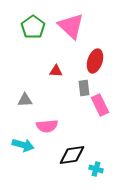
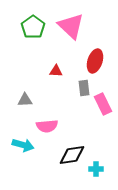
pink rectangle: moved 3 px right, 1 px up
cyan cross: rotated 16 degrees counterclockwise
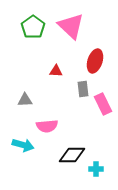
gray rectangle: moved 1 px left, 1 px down
black diamond: rotated 8 degrees clockwise
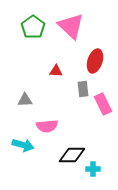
cyan cross: moved 3 px left
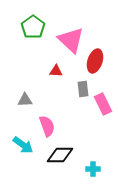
pink triangle: moved 14 px down
pink semicircle: rotated 105 degrees counterclockwise
cyan arrow: rotated 20 degrees clockwise
black diamond: moved 12 px left
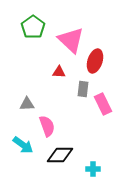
red triangle: moved 3 px right, 1 px down
gray rectangle: rotated 14 degrees clockwise
gray triangle: moved 2 px right, 4 px down
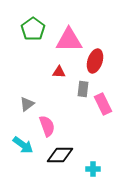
green pentagon: moved 2 px down
pink triangle: moved 2 px left; rotated 44 degrees counterclockwise
gray triangle: rotated 35 degrees counterclockwise
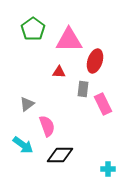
cyan cross: moved 15 px right
